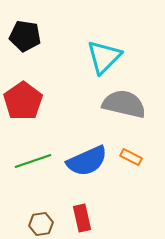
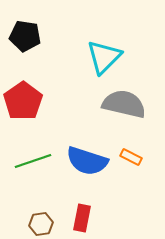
blue semicircle: rotated 42 degrees clockwise
red rectangle: rotated 24 degrees clockwise
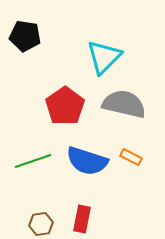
red pentagon: moved 42 px right, 5 px down
red rectangle: moved 1 px down
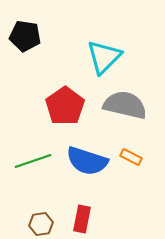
gray semicircle: moved 1 px right, 1 px down
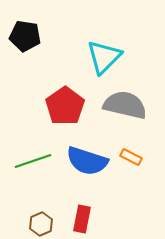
brown hexagon: rotated 15 degrees counterclockwise
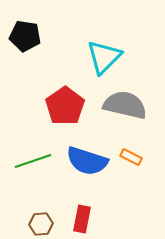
brown hexagon: rotated 20 degrees clockwise
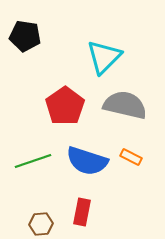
red rectangle: moved 7 px up
